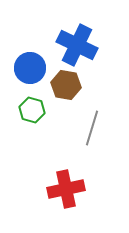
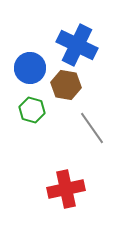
gray line: rotated 52 degrees counterclockwise
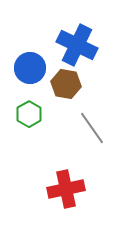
brown hexagon: moved 1 px up
green hexagon: moved 3 px left, 4 px down; rotated 15 degrees clockwise
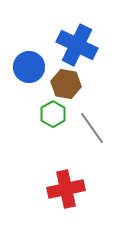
blue circle: moved 1 px left, 1 px up
green hexagon: moved 24 px right
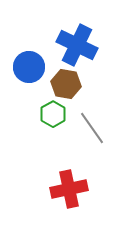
red cross: moved 3 px right
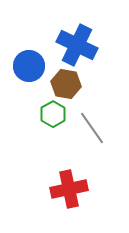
blue circle: moved 1 px up
